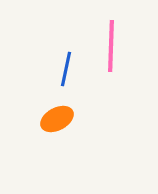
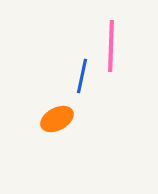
blue line: moved 16 px right, 7 px down
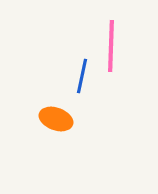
orange ellipse: moved 1 px left; rotated 48 degrees clockwise
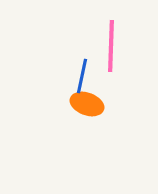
orange ellipse: moved 31 px right, 15 px up
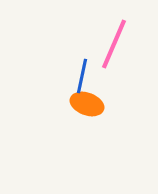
pink line: moved 3 px right, 2 px up; rotated 21 degrees clockwise
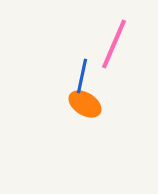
orange ellipse: moved 2 px left; rotated 12 degrees clockwise
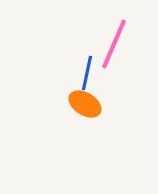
blue line: moved 5 px right, 3 px up
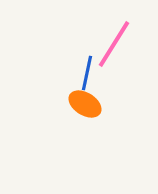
pink line: rotated 9 degrees clockwise
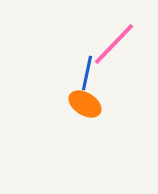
pink line: rotated 12 degrees clockwise
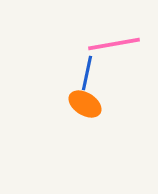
pink line: rotated 36 degrees clockwise
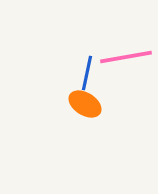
pink line: moved 12 px right, 13 px down
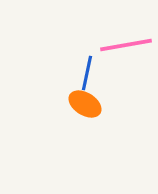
pink line: moved 12 px up
